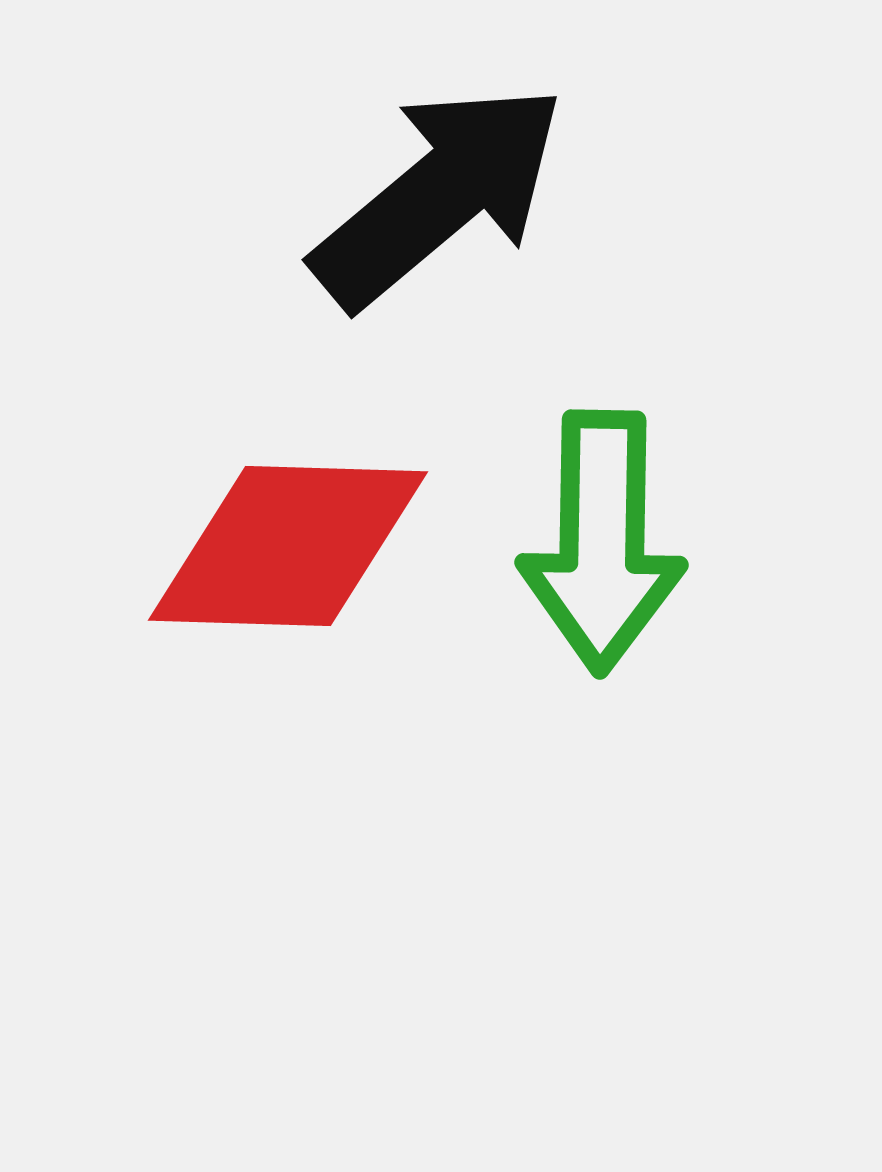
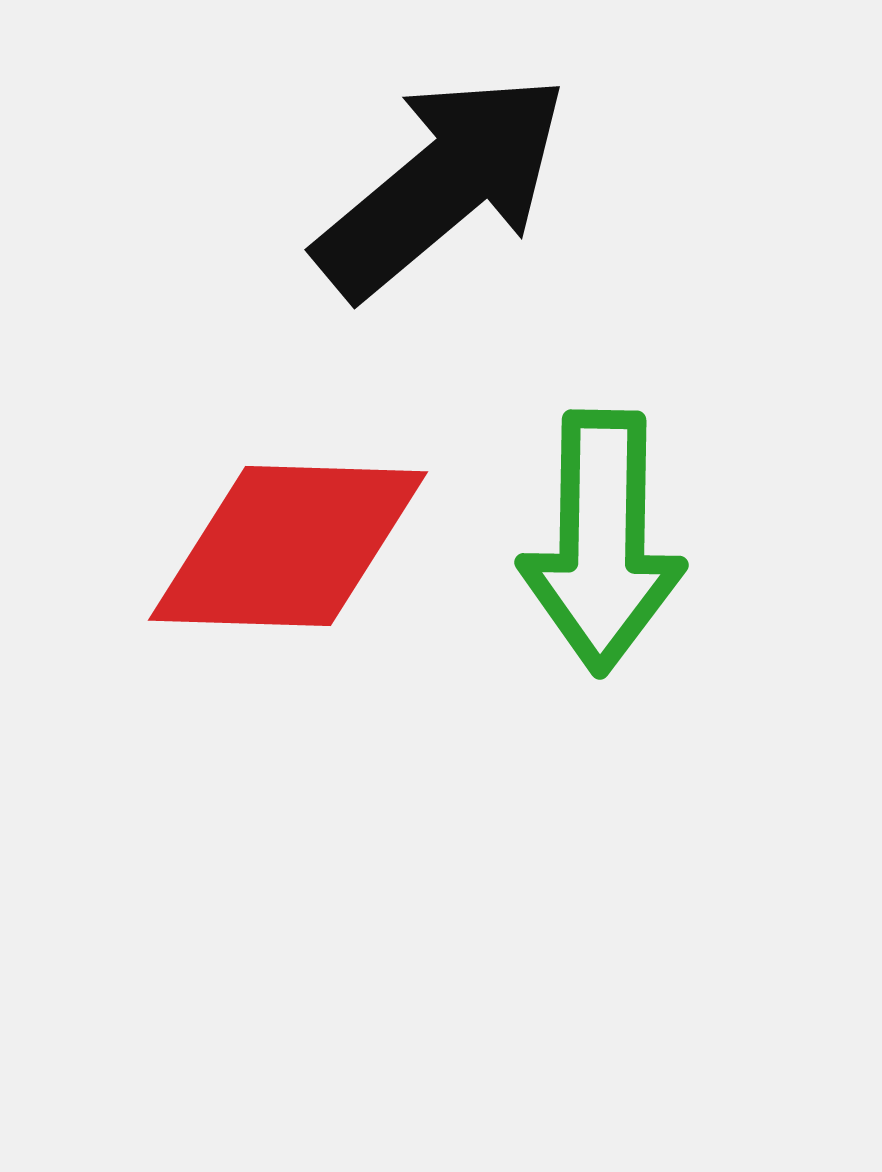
black arrow: moved 3 px right, 10 px up
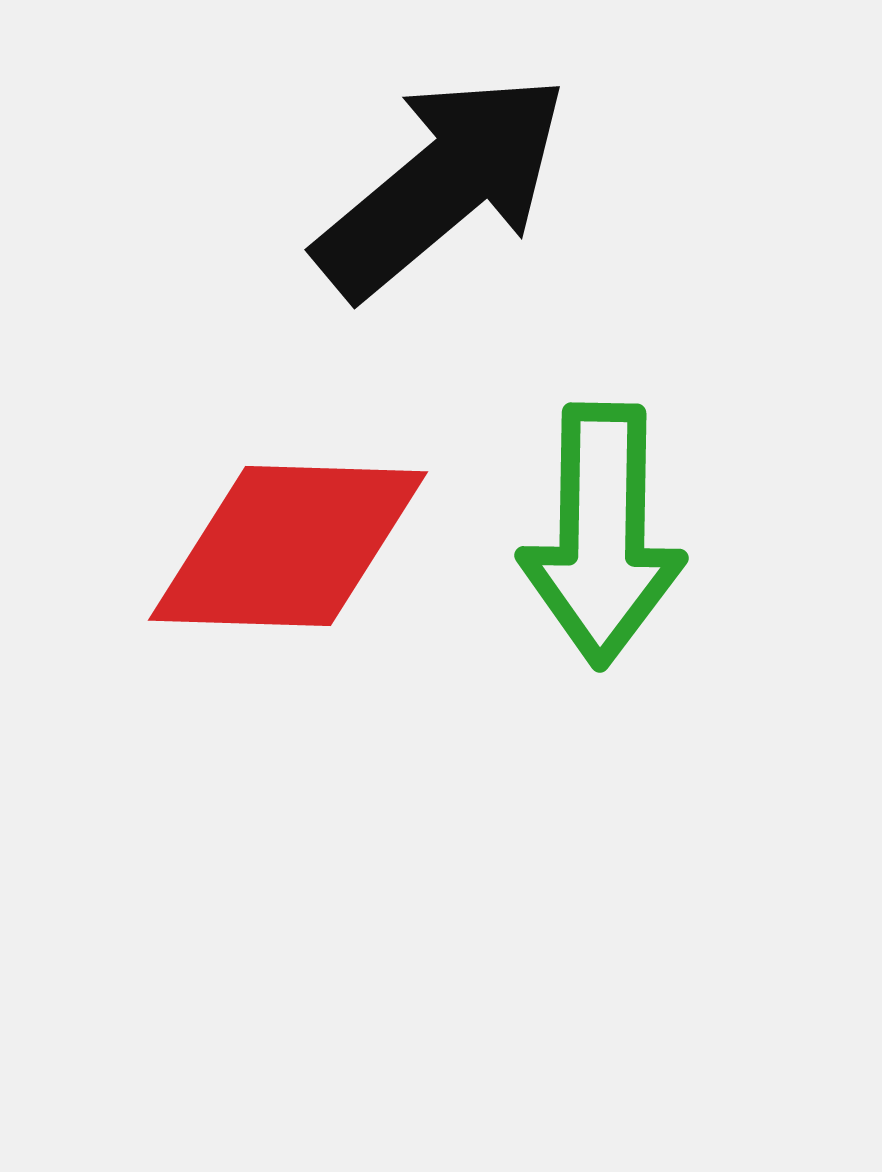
green arrow: moved 7 px up
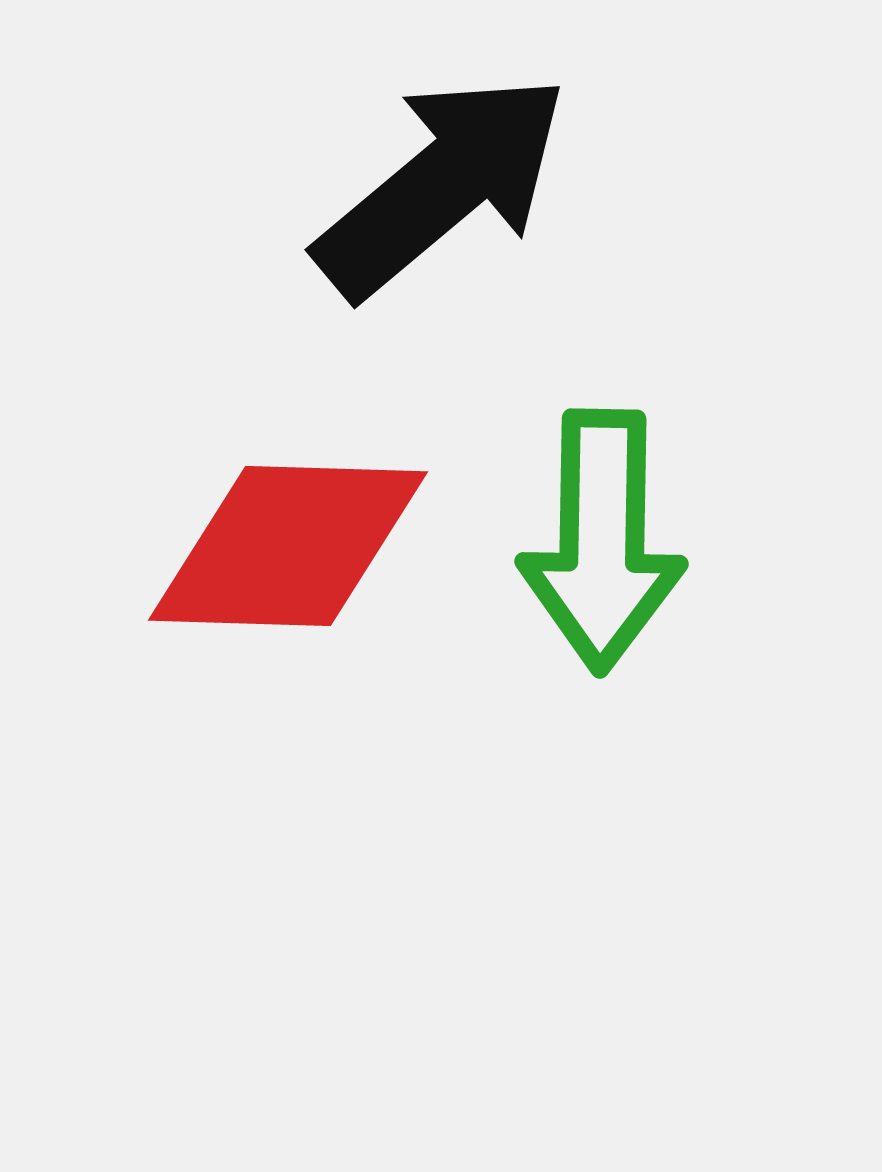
green arrow: moved 6 px down
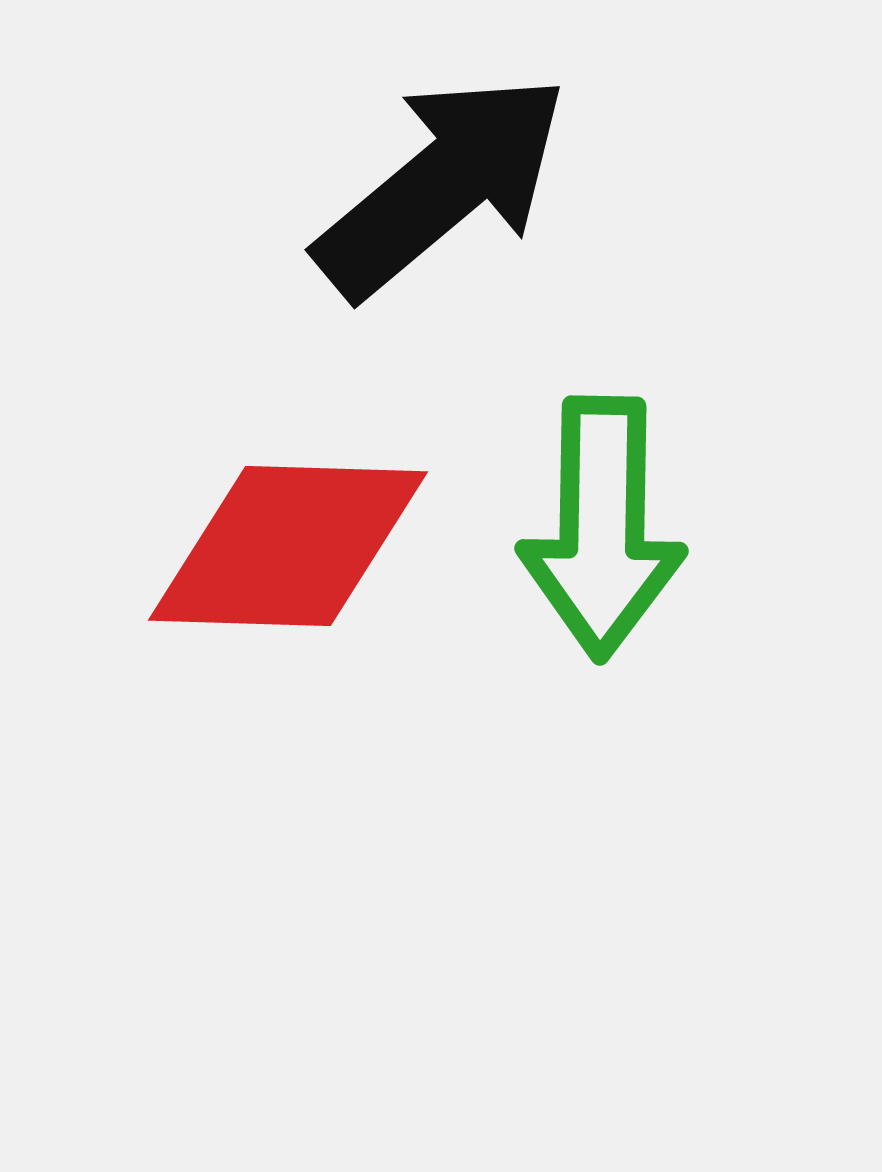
green arrow: moved 13 px up
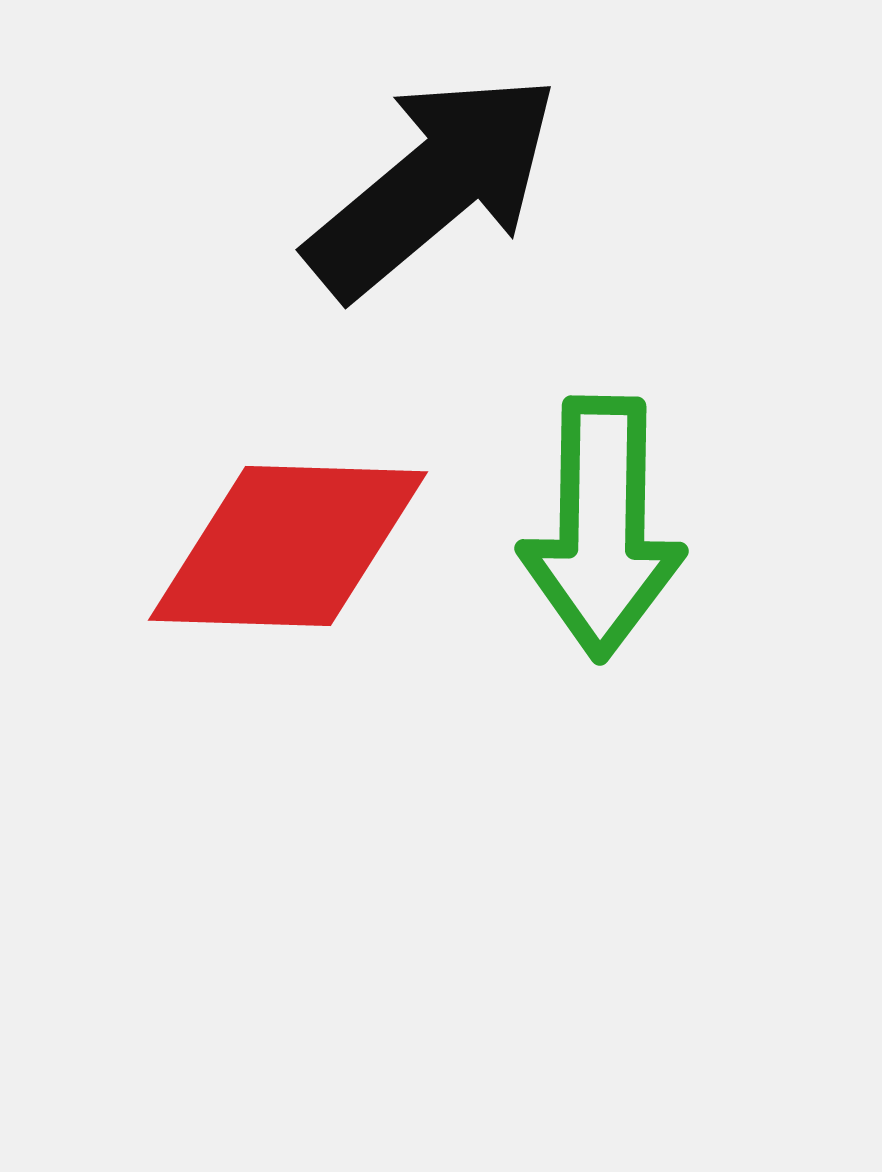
black arrow: moved 9 px left
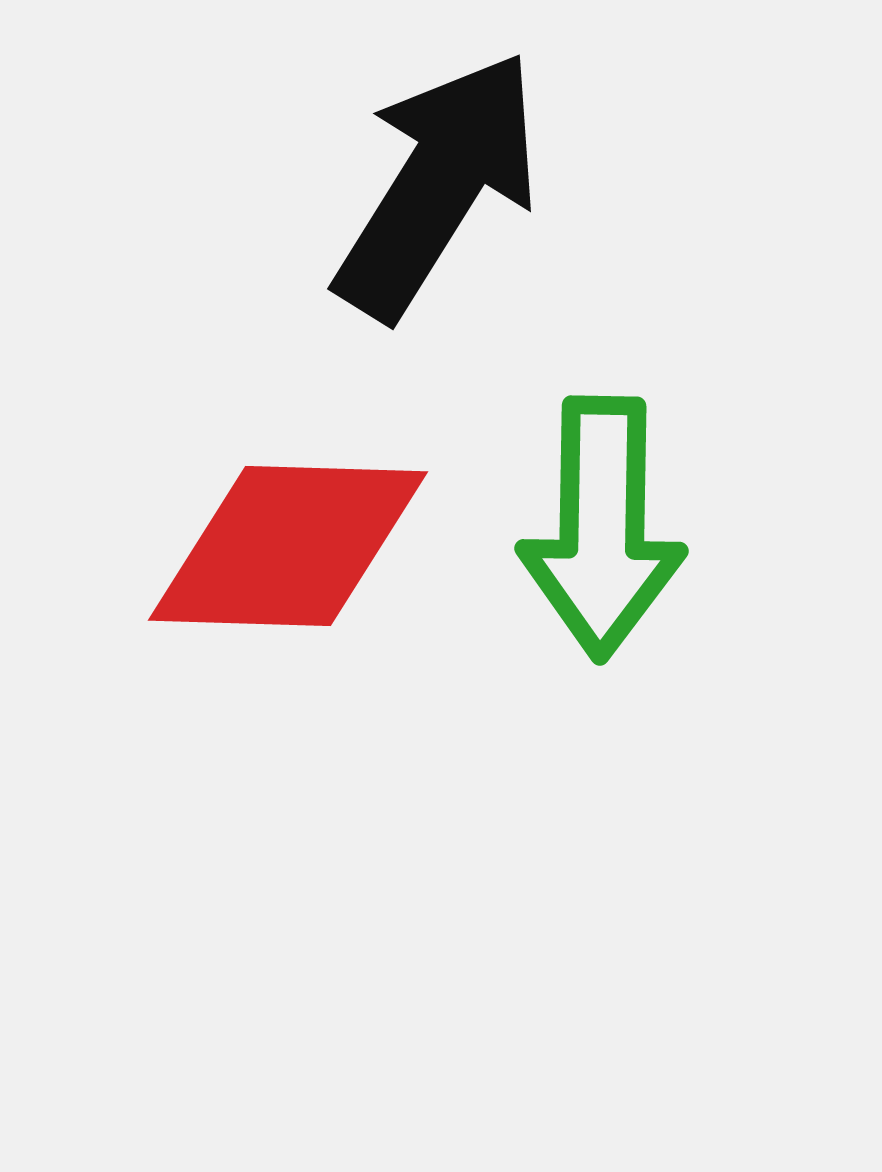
black arrow: moved 5 px right; rotated 18 degrees counterclockwise
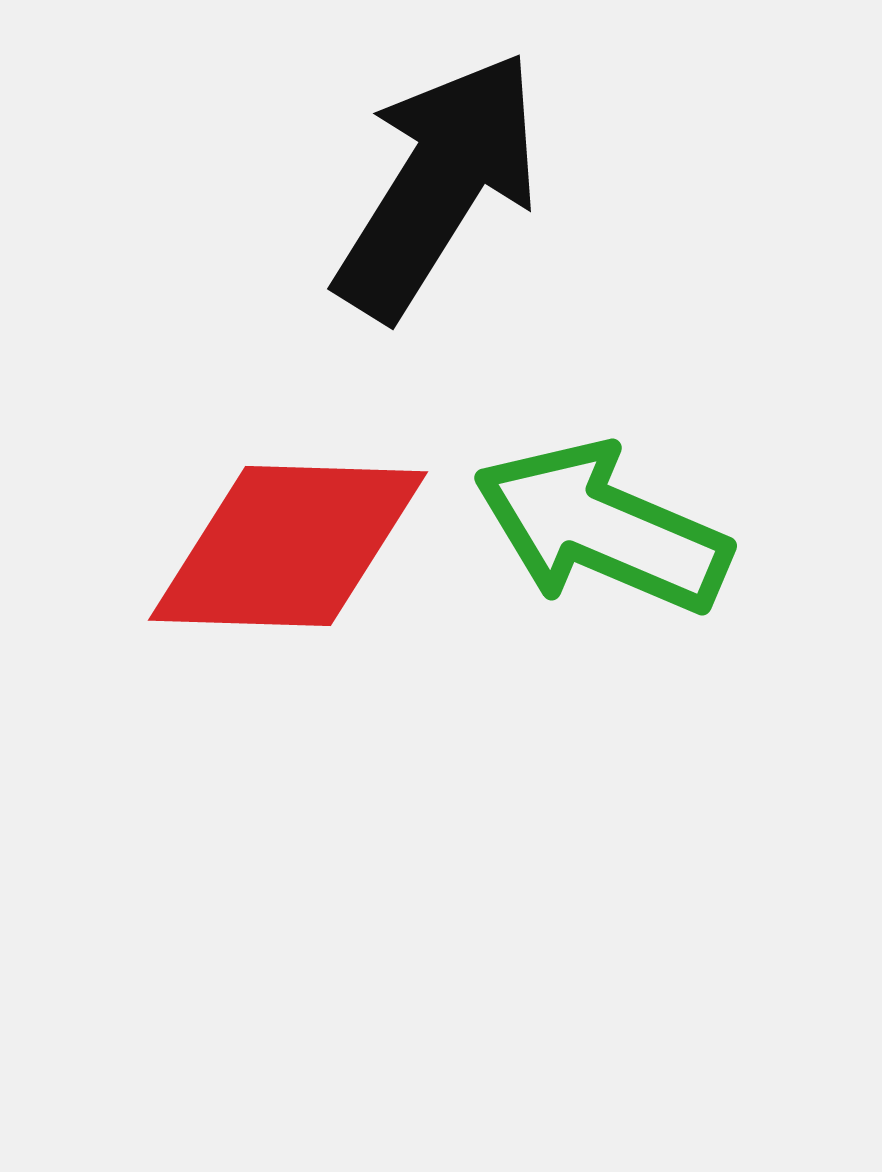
green arrow: rotated 112 degrees clockwise
